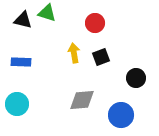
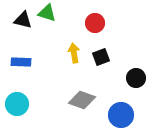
gray diamond: rotated 24 degrees clockwise
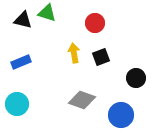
blue rectangle: rotated 24 degrees counterclockwise
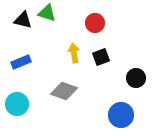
gray diamond: moved 18 px left, 9 px up
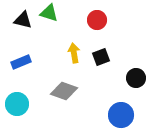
green triangle: moved 2 px right
red circle: moved 2 px right, 3 px up
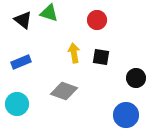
black triangle: rotated 24 degrees clockwise
black square: rotated 30 degrees clockwise
blue circle: moved 5 px right
